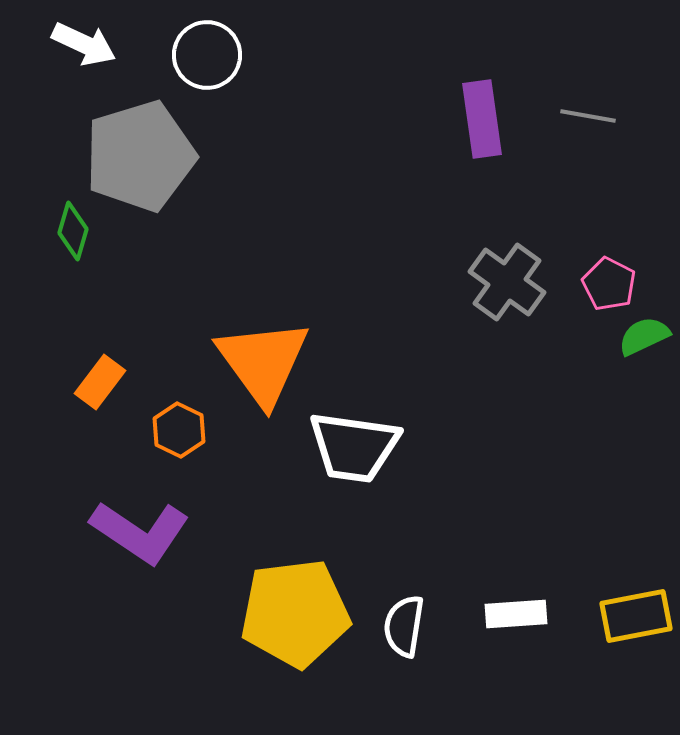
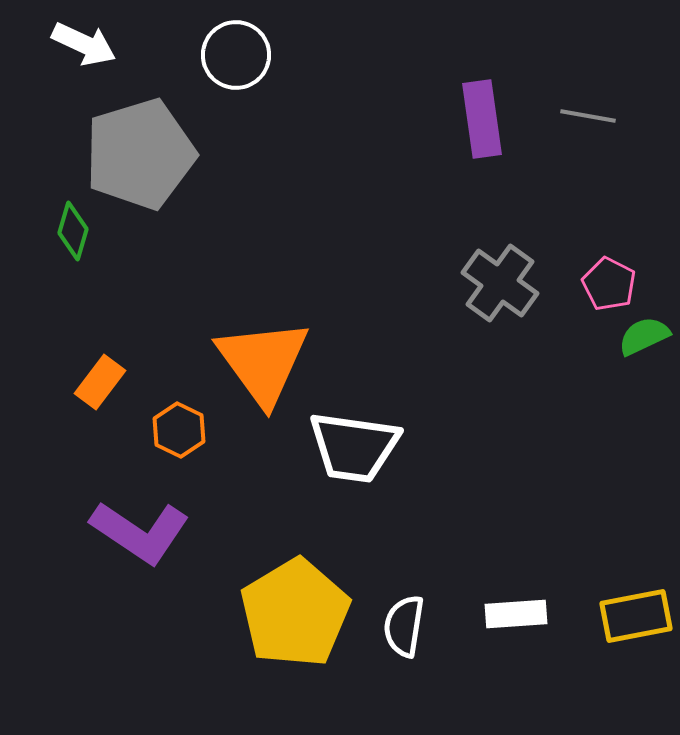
white circle: moved 29 px right
gray pentagon: moved 2 px up
gray cross: moved 7 px left, 1 px down
yellow pentagon: rotated 24 degrees counterclockwise
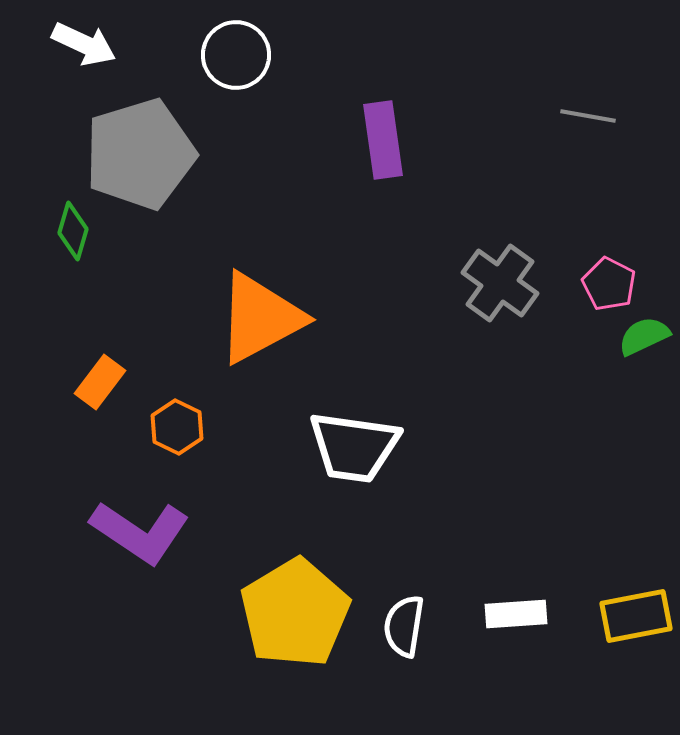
purple rectangle: moved 99 px left, 21 px down
orange triangle: moved 3 px left, 44 px up; rotated 38 degrees clockwise
orange hexagon: moved 2 px left, 3 px up
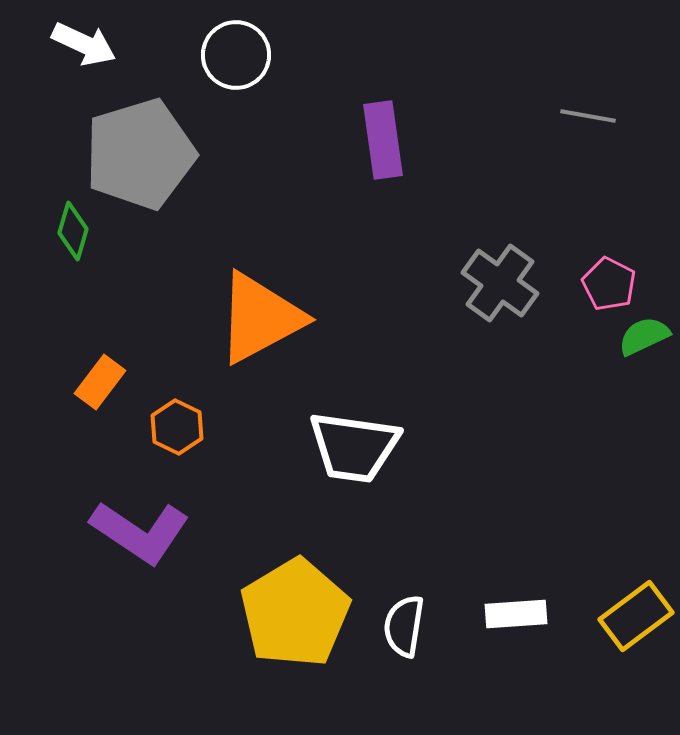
yellow rectangle: rotated 26 degrees counterclockwise
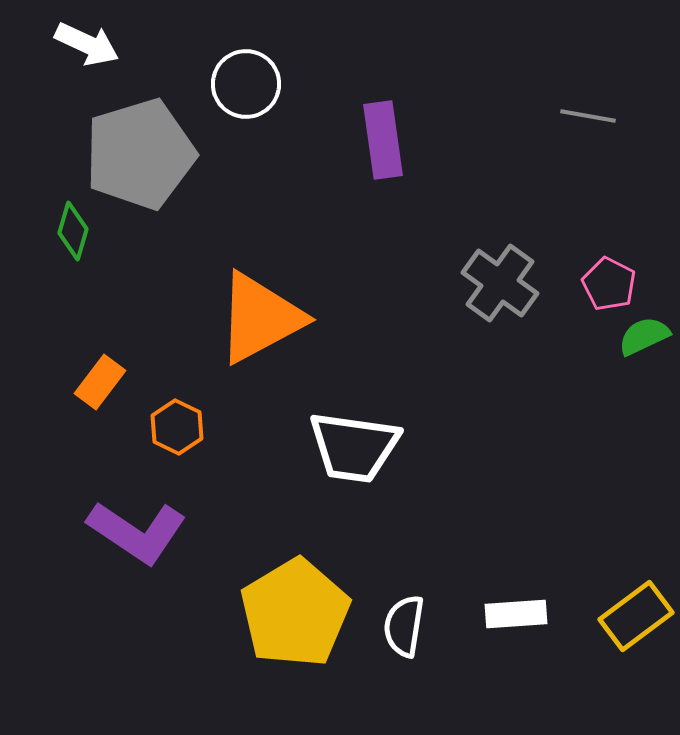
white arrow: moved 3 px right
white circle: moved 10 px right, 29 px down
purple L-shape: moved 3 px left
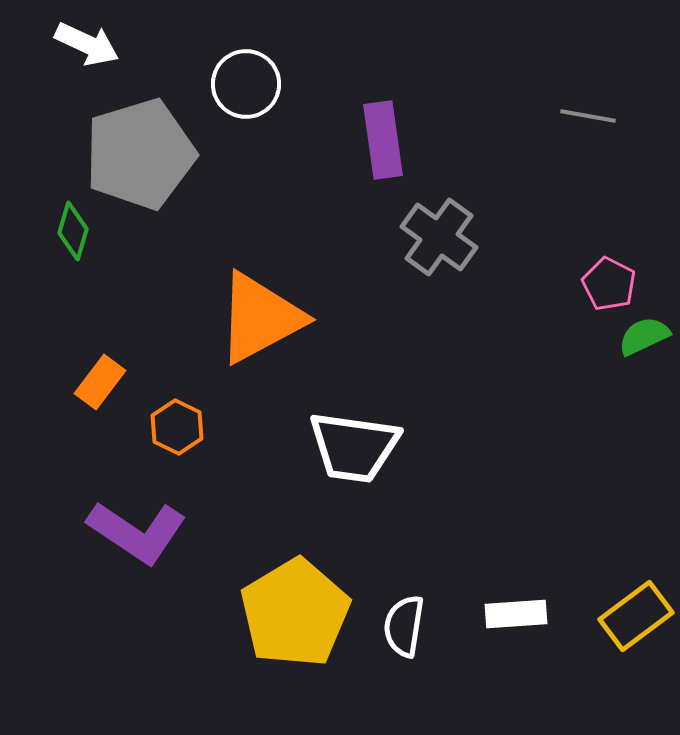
gray cross: moved 61 px left, 46 px up
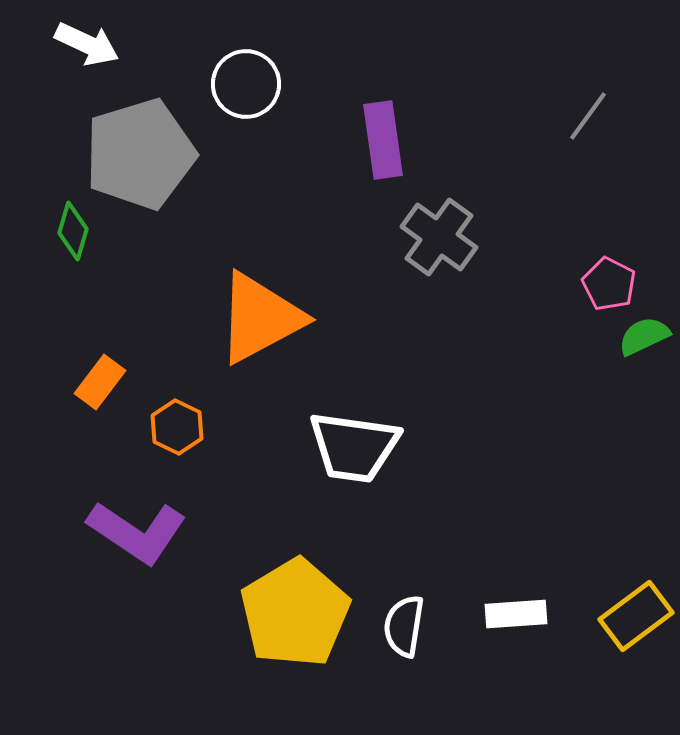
gray line: rotated 64 degrees counterclockwise
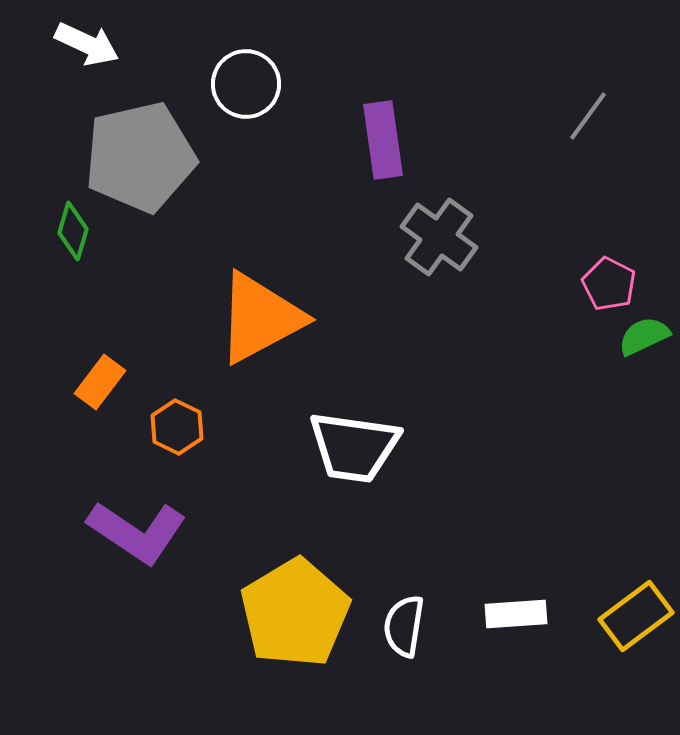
gray pentagon: moved 3 px down; rotated 4 degrees clockwise
